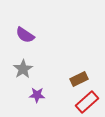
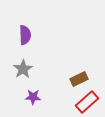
purple semicircle: rotated 126 degrees counterclockwise
purple star: moved 4 px left, 2 px down
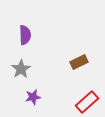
gray star: moved 2 px left
brown rectangle: moved 17 px up
purple star: rotated 14 degrees counterclockwise
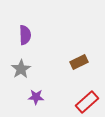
purple star: moved 3 px right; rotated 14 degrees clockwise
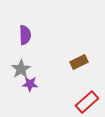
purple star: moved 6 px left, 13 px up
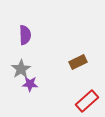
brown rectangle: moved 1 px left
red rectangle: moved 1 px up
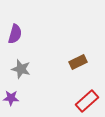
purple semicircle: moved 10 px left, 1 px up; rotated 18 degrees clockwise
gray star: rotated 24 degrees counterclockwise
purple star: moved 19 px left, 14 px down
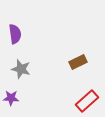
purple semicircle: rotated 24 degrees counterclockwise
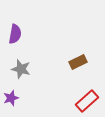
purple semicircle: rotated 18 degrees clockwise
purple star: rotated 21 degrees counterclockwise
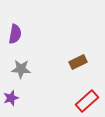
gray star: rotated 12 degrees counterclockwise
